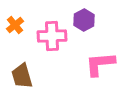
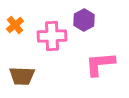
brown trapezoid: rotated 72 degrees counterclockwise
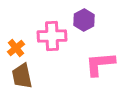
orange cross: moved 1 px right, 23 px down
brown trapezoid: rotated 76 degrees clockwise
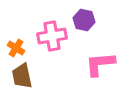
purple hexagon: rotated 20 degrees counterclockwise
pink cross: rotated 8 degrees counterclockwise
orange cross: rotated 18 degrees counterclockwise
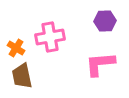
purple hexagon: moved 21 px right, 1 px down; rotated 15 degrees counterclockwise
pink cross: moved 2 px left, 1 px down
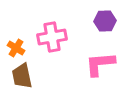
pink cross: moved 2 px right
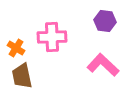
purple hexagon: rotated 10 degrees clockwise
pink cross: rotated 8 degrees clockwise
pink L-shape: moved 3 px right, 1 px down; rotated 48 degrees clockwise
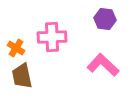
purple hexagon: moved 2 px up
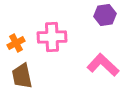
purple hexagon: moved 4 px up; rotated 15 degrees counterclockwise
orange cross: moved 5 px up; rotated 30 degrees clockwise
